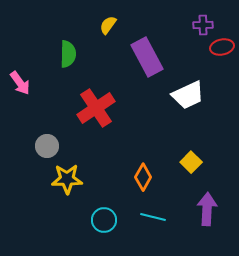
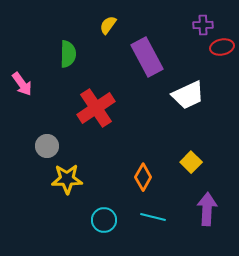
pink arrow: moved 2 px right, 1 px down
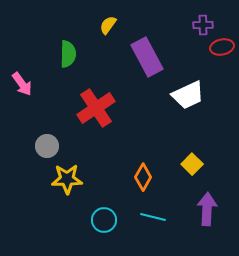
yellow square: moved 1 px right, 2 px down
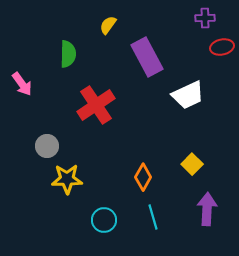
purple cross: moved 2 px right, 7 px up
red cross: moved 3 px up
cyan line: rotated 60 degrees clockwise
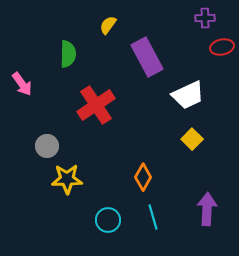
yellow square: moved 25 px up
cyan circle: moved 4 px right
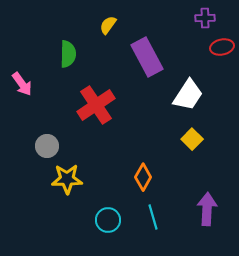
white trapezoid: rotated 32 degrees counterclockwise
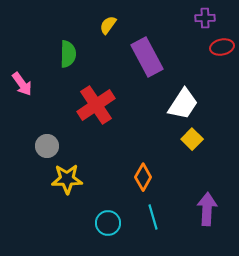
white trapezoid: moved 5 px left, 9 px down
cyan circle: moved 3 px down
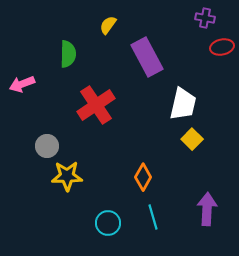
purple cross: rotated 12 degrees clockwise
pink arrow: rotated 105 degrees clockwise
white trapezoid: rotated 20 degrees counterclockwise
yellow star: moved 3 px up
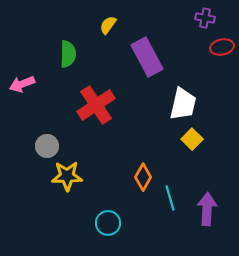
cyan line: moved 17 px right, 19 px up
